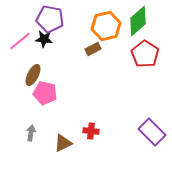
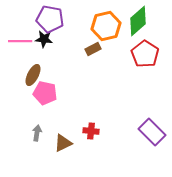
pink line: rotated 40 degrees clockwise
gray arrow: moved 6 px right
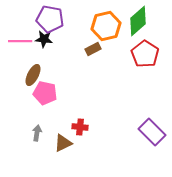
red cross: moved 11 px left, 4 px up
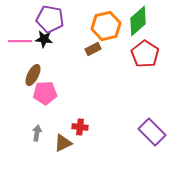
pink pentagon: rotated 15 degrees counterclockwise
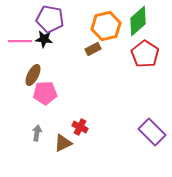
red cross: rotated 21 degrees clockwise
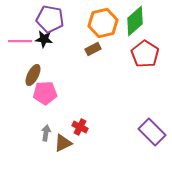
green diamond: moved 3 px left
orange hexagon: moved 3 px left, 3 px up
gray arrow: moved 9 px right
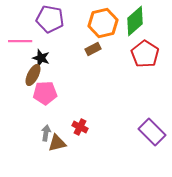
black star: moved 3 px left, 19 px down; rotated 12 degrees clockwise
brown triangle: moved 6 px left; rotated 12 degrees clockwise
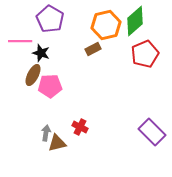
purple pentagon: rotated 20 degrees clockwise
orange hexagon: moved 3 px right, 2 px down
red pentagon: rotated 16 degrees clockwise
black star: moved 5 px up
pink pentagon: moved 5 px right, 7 px up
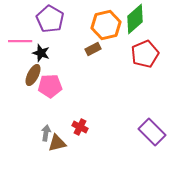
green diamond: moved 2 px up
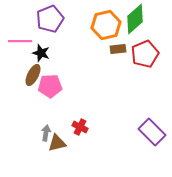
purple pentagon: rotated 20 degrees clockwise
brown rectangle: moved 25 px right; rotated 21 degrees clockwise
